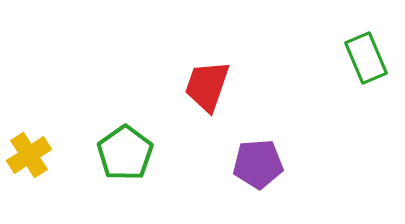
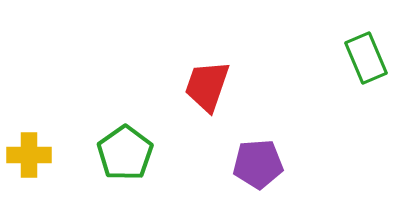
yellow cross: rotated 33 degrees clockwise
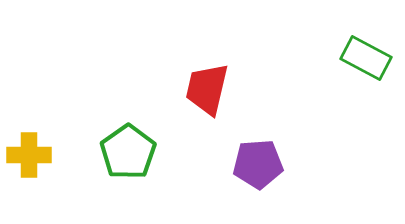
green rectangle: rotated 39 degrees counterclockwise
red trapezoid: moved 3 px down; rotated 6 degrees counterclockwise
green pentagon: moved 3 px right, 1 px up
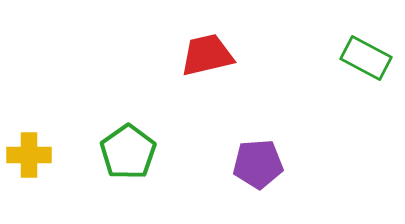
red trapezoid: moved 34 px up; rotated 64 degrees clockwise
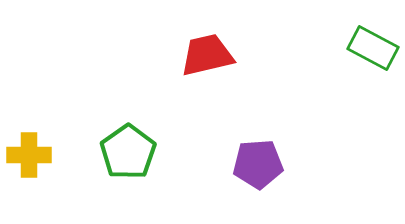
green rectangle: moved 7 px right, 10 px up
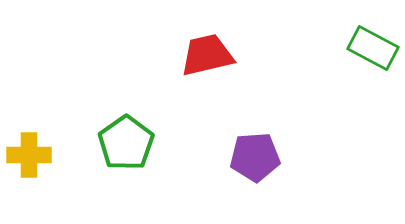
green pentagon: moved 2 px left, 9 px up
purple pentagon: moved 3 px left, 7 px up
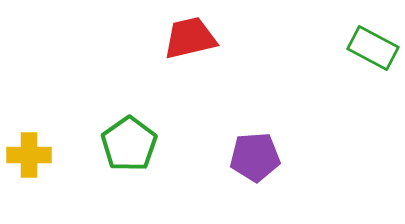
red trapezoid: moved 17 px left, 17 px up
green pentagon: moved 3 px right, 1 px down
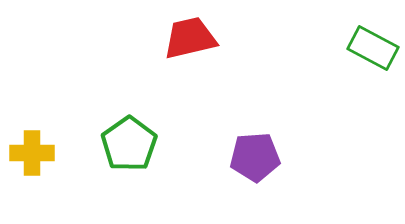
yellow cross: moved 3 px right, 2 px up
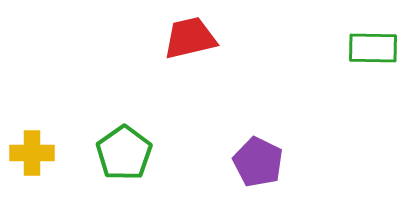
green rectangle: rotated 27 degrees counterclockwise
green pentagon: moved 5 px left, 9 px down
purple pentagon: moved 3 px right, 5 px down; rotated 30 degrees clockwise
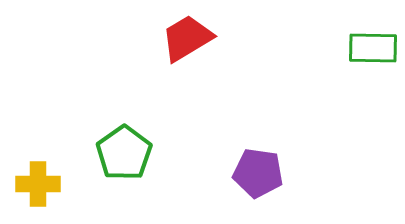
red trapezoid: moved 3 px left; rotated 18 degrees counterclockwise
yellow cross: moved 6 px right, 31 px down
purple pentagon: moved 11 px down; rotated 18 degrees counterclockwise
